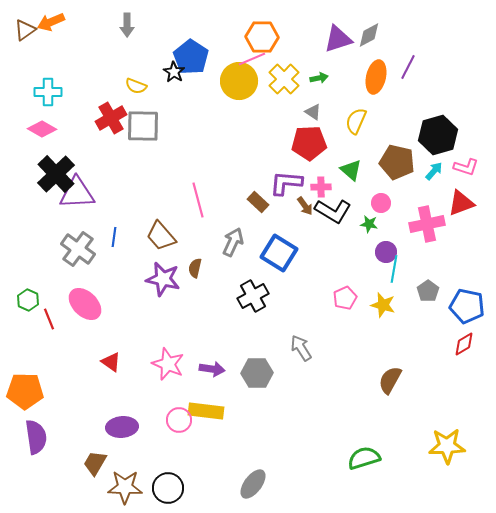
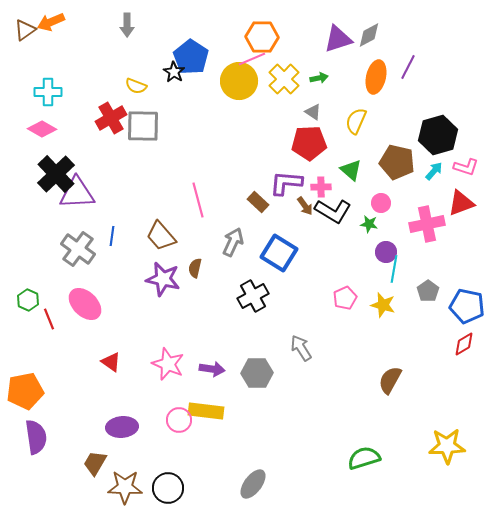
blue line at (114, 237): moved 2 px left, 1 px up
orange pentagon at (25, 391): rotated 12 degrees counterclockwise
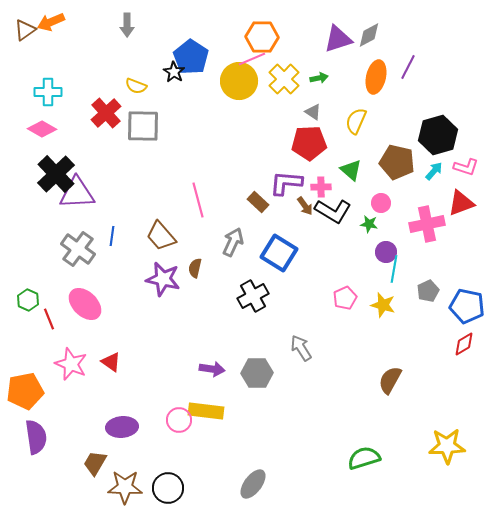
red cross at (111, 118): moved 5 px left, 5 px up; rotated 12 degrees counterclockwise
gray pentagon at (428, 291): rotated 10 degrees clockwise
pink star at (168, 364): moved 97 px left
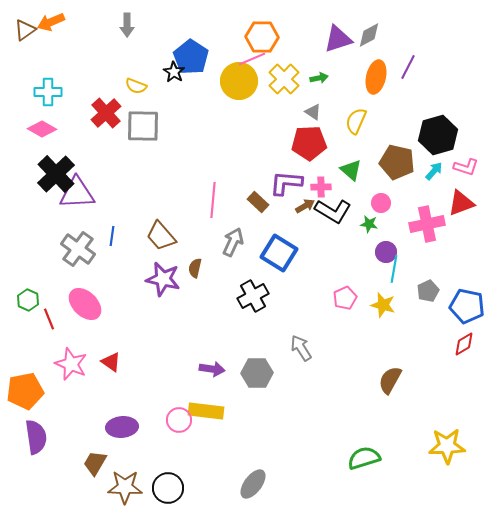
pink line at (198, 200): moved 15 px right; rotated 20 degrees clockwise
brown arrow at (305, 206): rotated 84 degrees counterclockwise
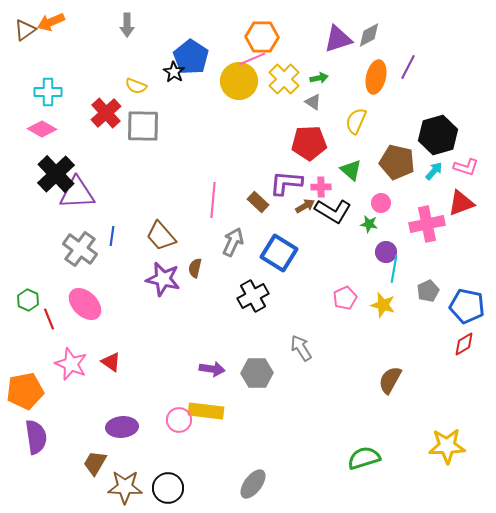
gray triangle at (313, 112): moved 10 px up
gray cross at (78, 249): moved 2 px right
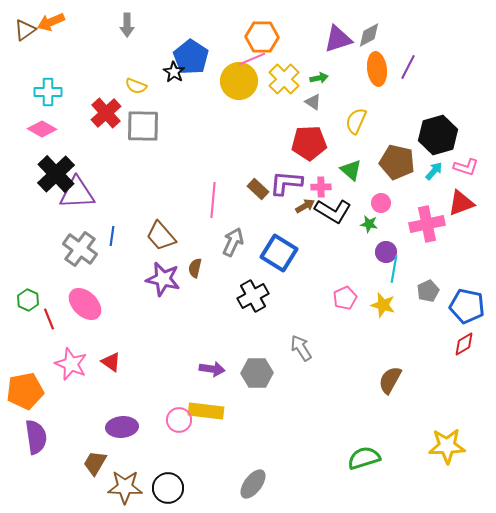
orange ellipse at (376, 77): moved 1 px right, 8 px up; rotated 20 degrees counterclockwise
brown rectangle at (258, 202): moved 13 px up
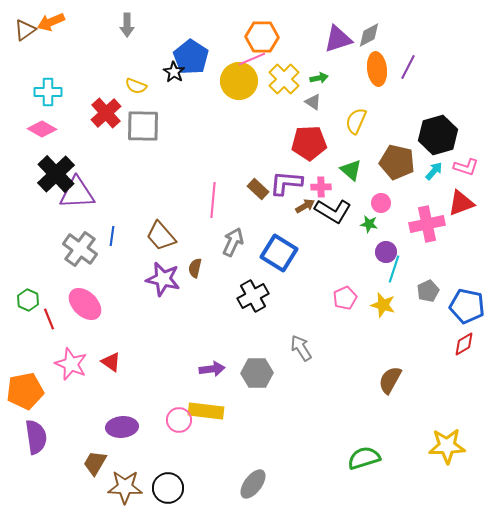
cyan line at (394, 269): rotated 8 degrees clockwise
purple arrow at (212, 369): rotated 15 degrees counterclockwise
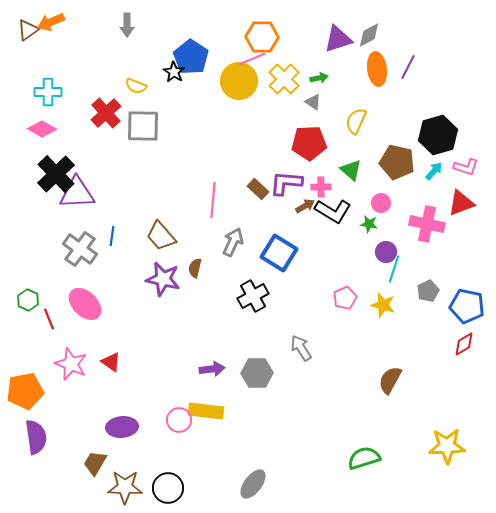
brown triangle at (25, 30): moved 3 px right
pink cross at (427, 224): rotated 24 degrees clockwise
